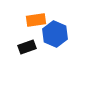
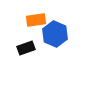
black rectangle: moved 1 px left, 1 px down
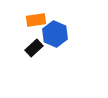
black rectangle: moved 8 px right; rotated 24 degrees counterclockwise
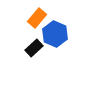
orange rectangle: moved 1 px right, 2 px up; rotated 42 degrees counterclockwise
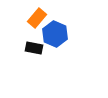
black rectangle: rotated 54 degrees clockwise
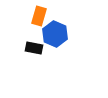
orange rectangle: moved 2 px right, 2 px up; rotated 24 degrees counterclockwise
